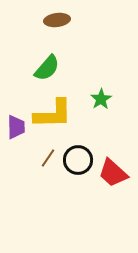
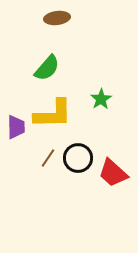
brown ellipse: moved 2 px up
black circle: moved 2 px up
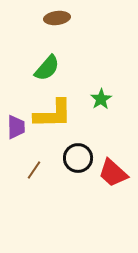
brown line: moved 14 px left, 12 px down
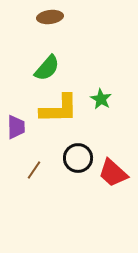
brown ellipse: moved 7 px left, 1 px up
green star: rotated 10 degrees counterclockwise
yellow L-shape: moved 6 px right, 5 px up
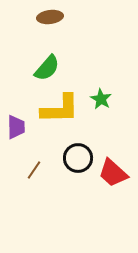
yellow L-shape: moved 1 px right
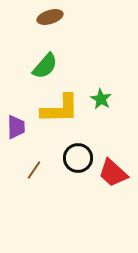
brown ellipse: rotated 10 degrees counterclockwise
green semicircle: moved 2 px left, 2 px up
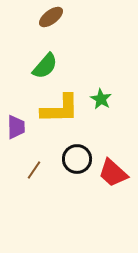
brown ellipse: moved 1 px right; rotated 20 degrees counterclockwise
black circle: moved 1 px left, 1 px down
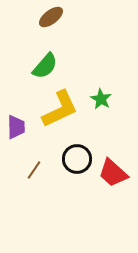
yellow L-shape: rotated 24 degrees counterclockwise
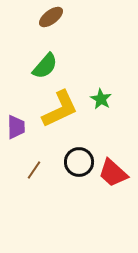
black circle: moved 2 px right, 3 px down
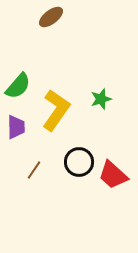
green semicircle: moved 27 px left, 20 px down
green star: rotated 25 degrees clockwise
yellow L-shape: moved 4 px left, 1 px down; rotated 30 degrees counterclockwise
red trapezoid: moved 2 px down
